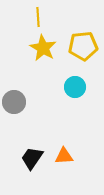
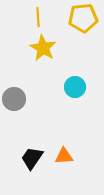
yellow pentagon: moved 28 px up
gray circle: moved 3 px up
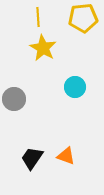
orange triangle: moved 2 px right; rotated 24 degrees clockwise
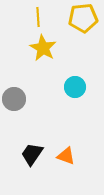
black trapezoid: moved 4 px up
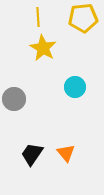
orange triangle: moved 3 px up; rotated 30 degrees clockwise
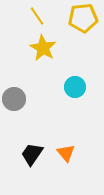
yellow line: moved 1 px left, 1 px up; rotated 30 degrees counterclockwise
